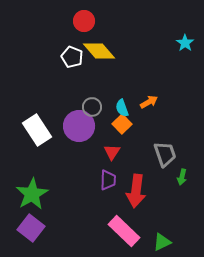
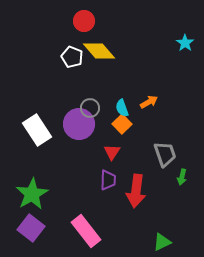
gray circle: moved 2 px left, 1 px down
purple circle: moved 2 px up
pink rectangle: moved 38 px left; rotated 8 degrees clockwise
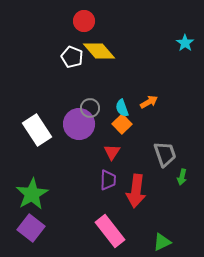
pink rectangle: moved 24 px right
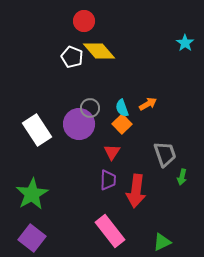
orange arrow: moved 1 px left, 2 px down
purple square: moved 1 px right, 10 px down
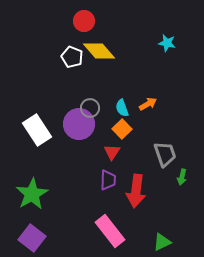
cyan star: moved 18 px left; rotated 24 degrees counterclockwise
orange square: moved 5 px down
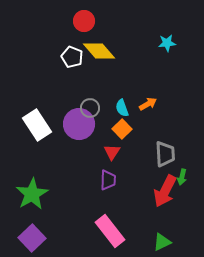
cyan star: rotated 18 degrees counterclockwise
white rectangle: moved 5 px up
gray trapezoid: rotated 16 degrees clockwise
red arrow: moved 29 px right; rotated 20 degrees clockwise
purple square: rotated 8 degrees clockwise
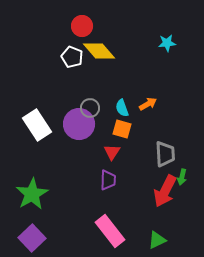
red circle: moved 2 px left, 5 px down
orange square: rotated 30 degrees counterclockwise
green triangle: moved 5 px left, 2 px up
